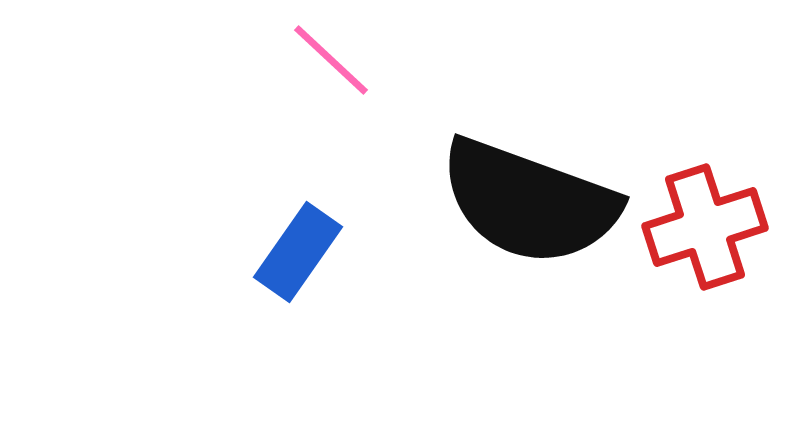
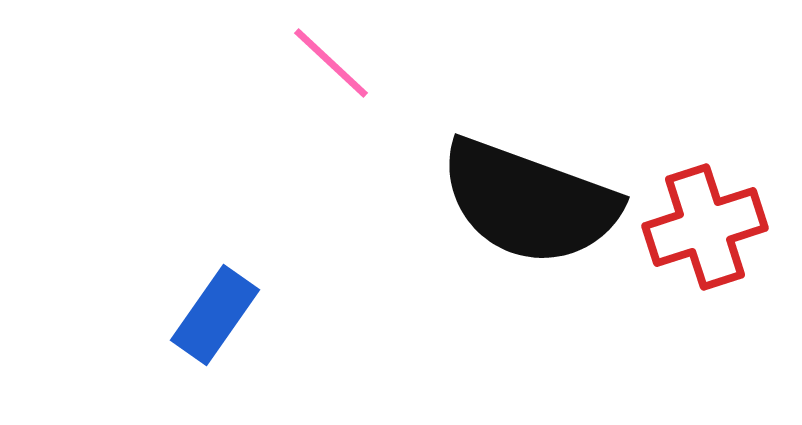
pink line: moved 3 px down
blue rectangle: moved 83 px left, 63 px down
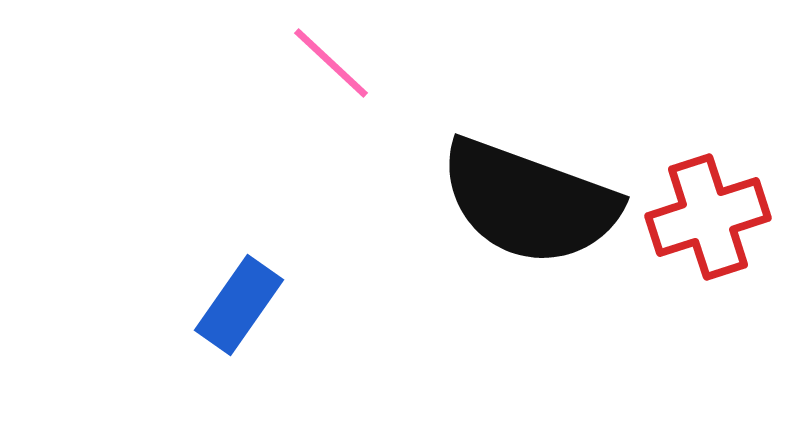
red cross: moved 3 px right, 10 px up
blue rectangle: moved 24 px right, 10 px up
